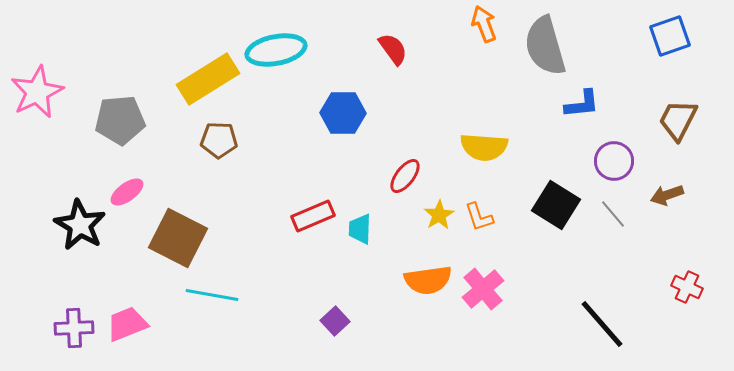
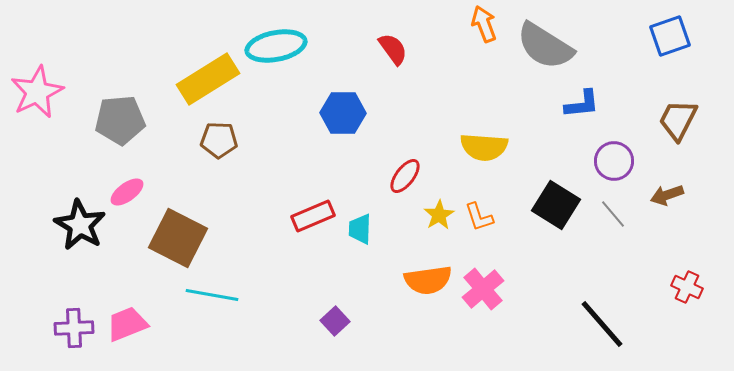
gray semicircle: rotated 42 degrees counterclockwise
cyan ellipse: moved 4 px up
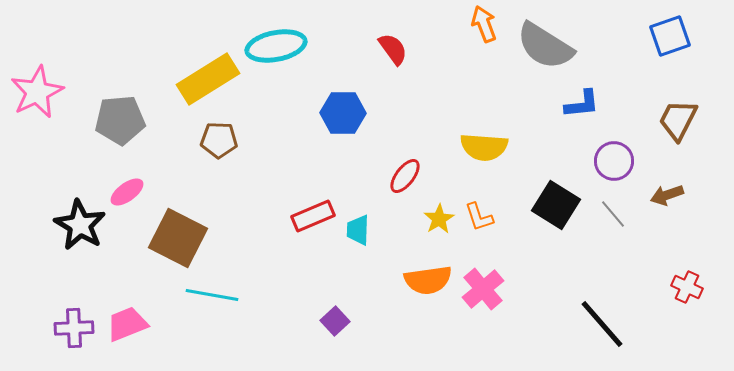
yellow star: moved 4 px down
cyan trapezoid: moved 2 px left, 1 px down
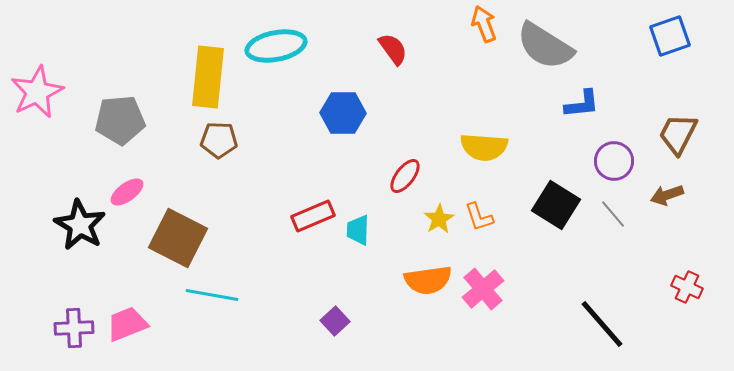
yellow rectangle: moved 2 px up; rotated 52 degrees counterclockwise
brown trapezoid: moved 14 px down
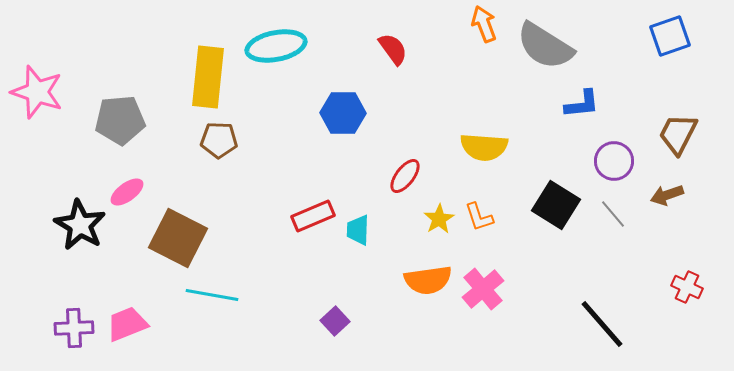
pink star: rotated 28 degrees counterclockwise
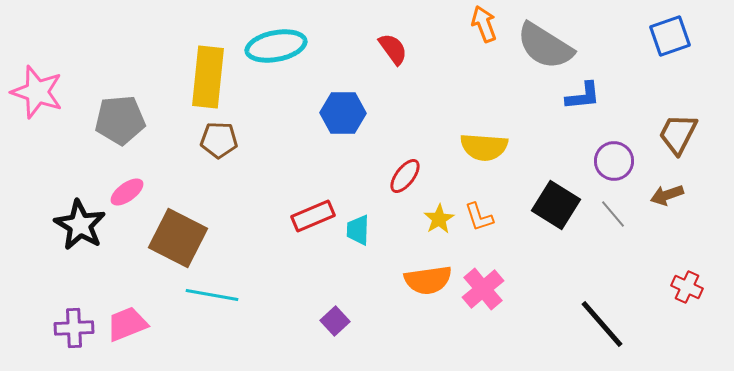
blue L-shape: moved 1 px right, 8 px up
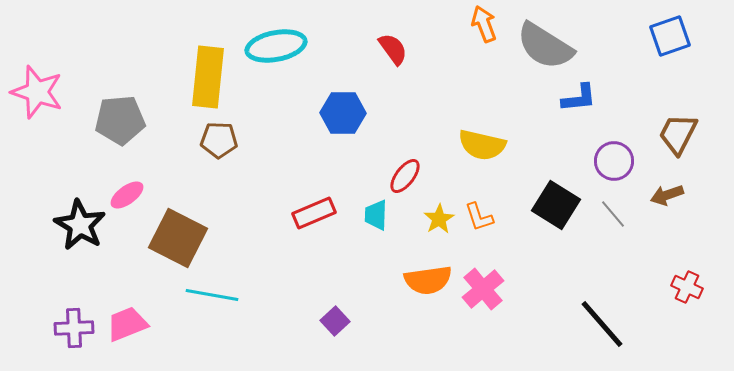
blue L-shape: moved 4 px left, 2 px down
yellow semicircle: moved 2 px left, 2 px up; rotated 9 degrees clockwise
pink ellipse: moved 3 px down
red rectangle: moved 1 px right, 3 px up
cyan trapezoid: moved 18 px right, 15 px up
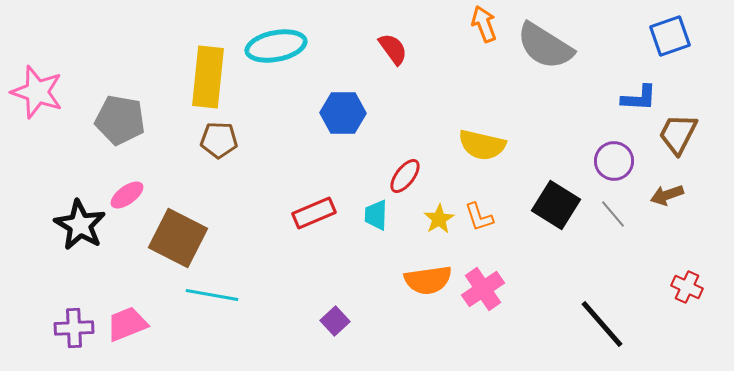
blue L-shape: moved 60 px right; rotated 9 degrees clockwise
gray pentagon: rotated 15 degrees clockwise
pink cross: rotated 6 degrees clockwise
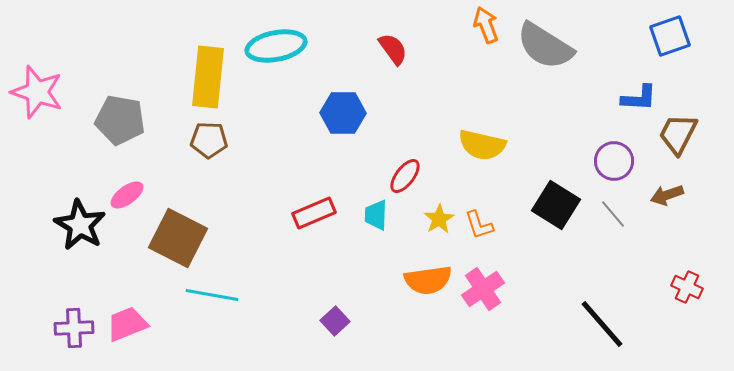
orange arrow: moved 2 px right, 1 px down
brown pentagon: moved 10 px left
orange L-shape: moved 8 px down
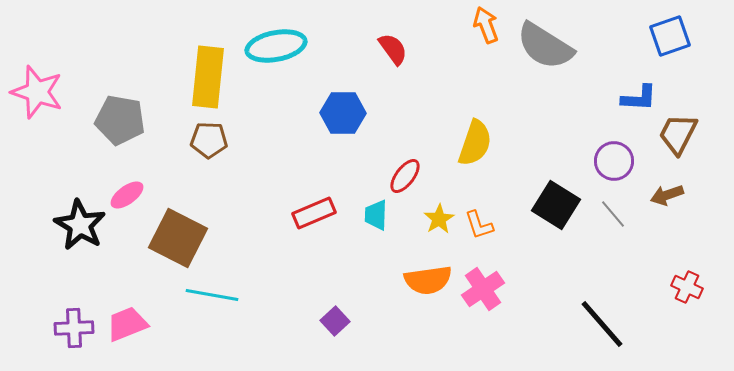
yellow semicircle: moved 7 px left, 2 px up; rotated 84 degrees counterclockwise
